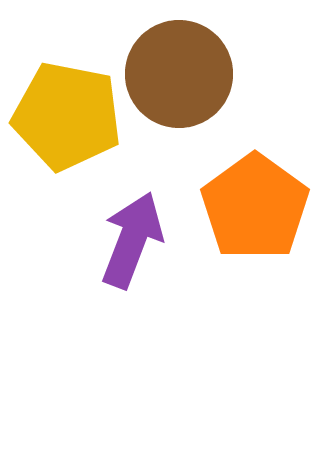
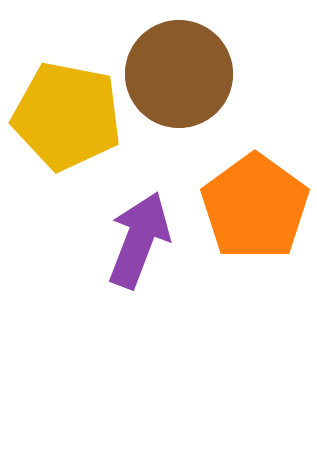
purple arrow: moved 7 px right
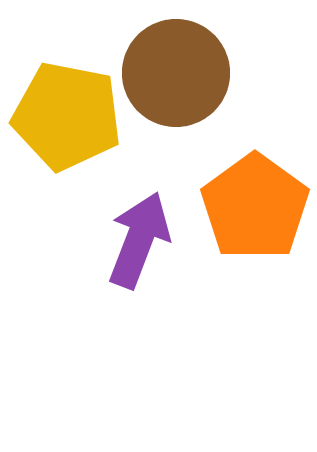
brown circle: moved 3 px left, 1 px up
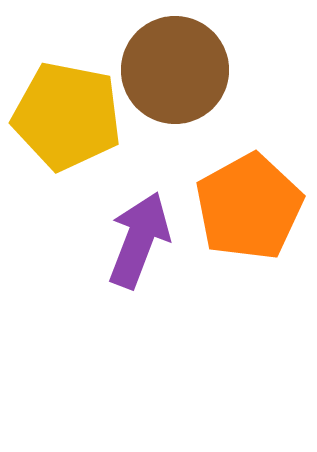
brown circle: moved 1 px left, 3 px up
orange pentagon: moved 6 px left; rotated 7 degrees clockwise
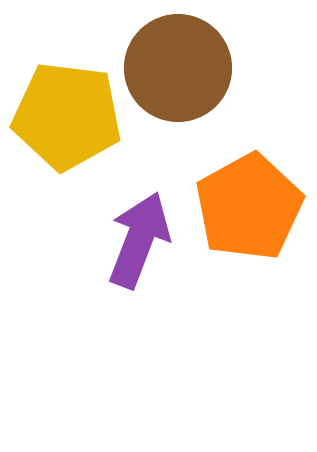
brown circle: moved 3 px right, 2 px up
yellow pentagon: rotated 4 degrees counterclockwise
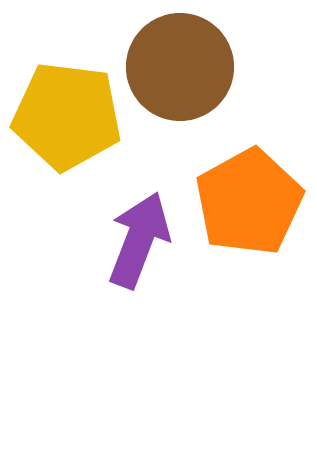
brown circle: moved 2 px right, 1 px up
orange pentagon: moved 5 px up
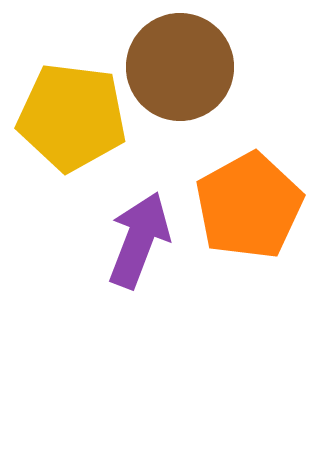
yellow pentagon: moved 5 px right, 1 px down
orange pentagon: moved 4 px down
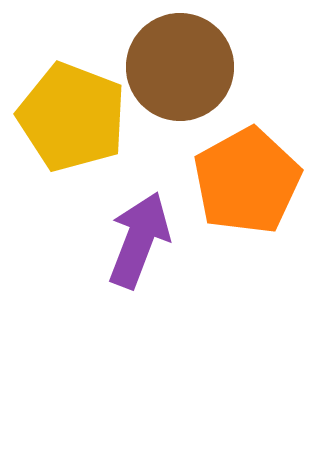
yellow pentagon: rotated 14 degrees clockwise
orange pentagon: moved 2 px left, 25 px up
